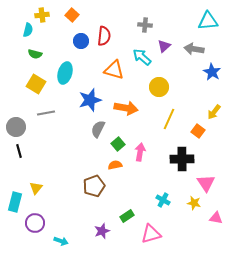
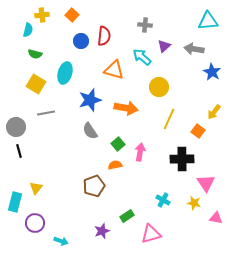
gray semicircle at (98, 129): moved 8 px left, 2 px down; rotated 60 degrees counterclockwise
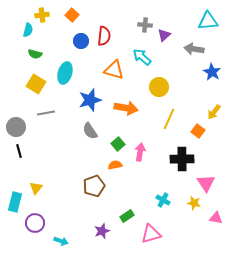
purple triangle at (164, 46): moved 11 px up
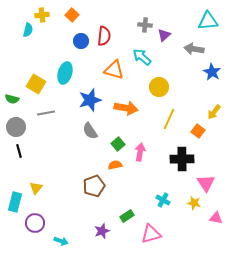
green semicircle at (35, 54): moved 23 px left, 45 px down
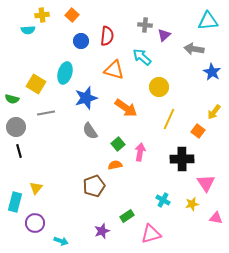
cyan semicircle at (28, 30): rotated 72 degrees clockwise
red semicircle at (104, 36): moved 3 px right
blue star at (90, 100): moved 4 px left, 2 px up
orange arrow at (126, 108): rotated 25 degrees clockwise
yellow star at (194, 203): moved 2 px left, 1 px down; rotated 24 degrees counterclockwise
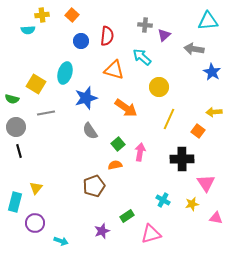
yellow arrow at (214, 112): rotated 49 degrees clockwise
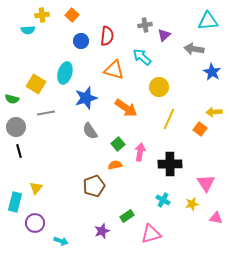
gray cross at (145, 25): rotated 16 degrees counterclockwise
orange square at (198, 131): moved 2 px right, 2 px up
black cross at (182, 159): moved 12 px left, 5 px down
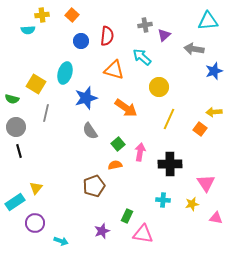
blue star at (212, 72): moved 2 px right, 1 px up; rotated 24 degrees clockwise
gray line at (46, 113): rotated 66 degrees counterclockwise
cyan cross at (163, 200): rotated 24 degrees counterclockwise
cyan rectangle at (15, 202): rotated 42 degrees clockwise
green rectangle at (127, 216): rotated 32 degrees counterclockwise
pink triangle at (151, 234): moved 8 px left; rotated 25 degrees clockwise
